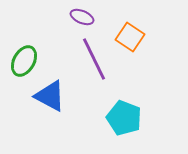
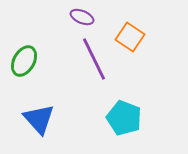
blue triangle: moved 11 px left, 23 px down; rotated 20 degrees clockwise
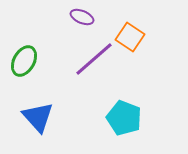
purple line: rotated 75 degrees clockwise
blue triangle: moved 1 px left, 2 px up
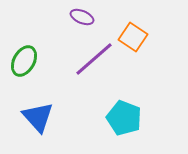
orange square: moved 3 px right
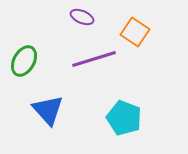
orange square: moved 2 px right, 5 px up
purple line: rotated 24 degrees clockwise
blue triangle: moved 10 px right, 7 px up
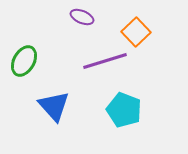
orange square: moved 1 px right; rotated 12 degrees clockwise
purple line: moved 11 px right, 2 px down
blue triangle: moved 6 px right, 4 px up
cyan pentagon: moved 8 px up
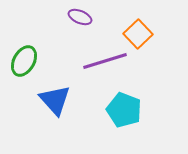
purple ellipse: moved 2 px left
orange square: moved 2 px right, 2 px down
blue triangle: moved 1 px right, 6 px up
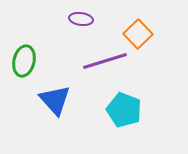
purple ellipse: moved 1 px right, 2 px down; rotated 15 degrees counterclockwise
green ellipse: rotated 16 degrees counterclockwise
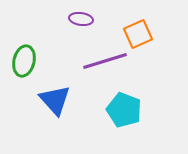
orange square: rotated 20 degrees clockwise
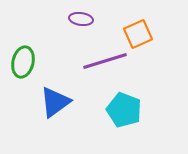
green ellipse: moved 1 px left, 1 px down
blue triangle: moved 2 px down; rotated 36 degrees clockwise
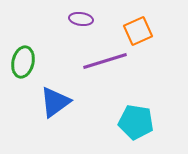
orange square: moved 3 px up
cyan pentagon: moved 12 px right, 12 px down; rotated 12 degrees counterclockwise
